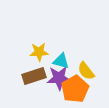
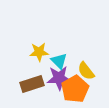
cyan triangle: moved 2 px left; rotated 30 degrees clockwise
brown rectangle: moved 2 px left, 8 px down
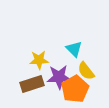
yellow star: moved 8 px down
cyan triangle: moved 15 px right, 12 px up
purple star: moved 1 px up
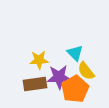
cyan triangle: moved 1 px right, 4 px down
brown rectangle: moved 3 px right; rotated 10 degrees clockwise
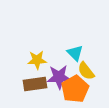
yellow star: moved 2 px left
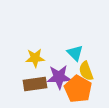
yellow star: moved 2 px left, 2 px up
yellow semicircle: rotated 18 degrees clockwise
orange pentagon: moved 3 px right; rotated 12 degrees counterclockwise
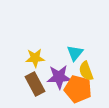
cyan triangle: rotated 24 degrees clockwise
brown rectangle: rotated 70 degrees clockwise
orange pentagon: rotated 16 degrees counterclockwise
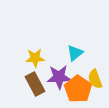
cyan triangle: rotated 12 degrees clockwise
yellow semicircle: moved 9 px right, 8 px down
orange pentagon: rotated 20 degrees clockwise
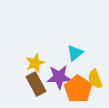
yellow star: moved 5 px down; rotated 18 degrees counterclockwise
brown rectangle: moved 1 px right
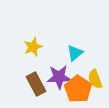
yellow star: moved 2 px left, 16 px up
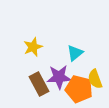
brown rectangle: moved 3 px right
orange pentagon: moved 1 px right; rotated 20 degrees counterclockwise
